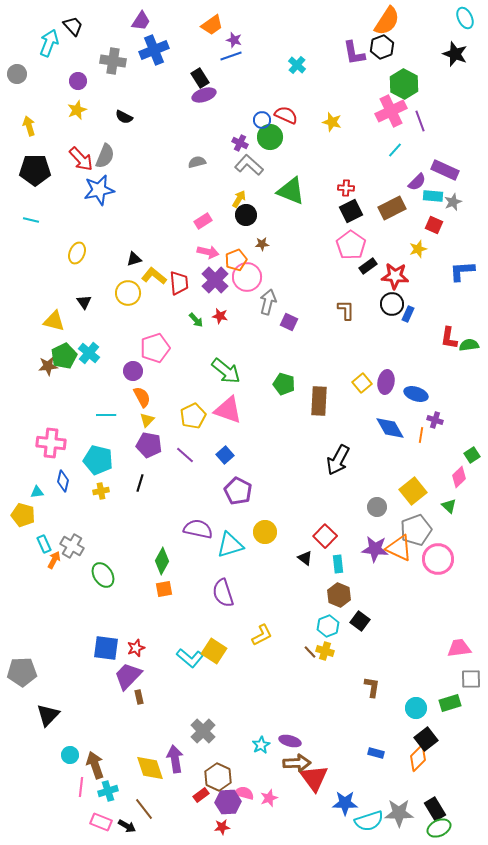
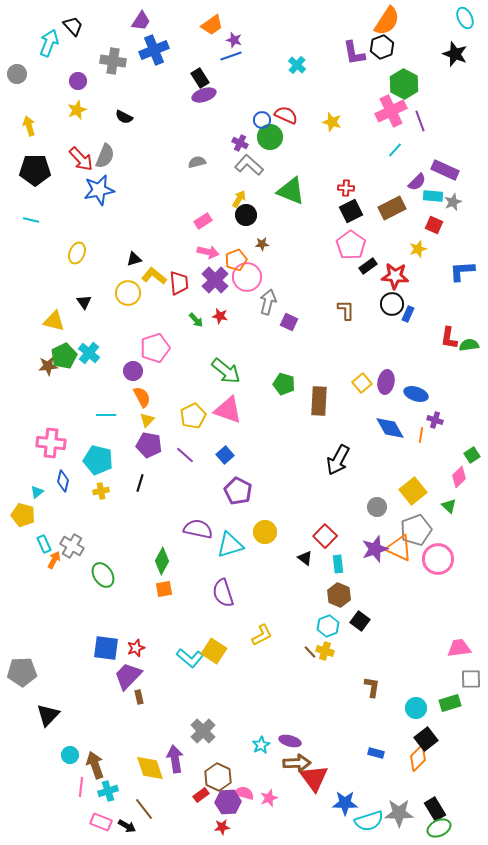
cyan triangle at (37, 492): rotated 32 degrees counterclockwise
purple star at (375, 549): rotated 24 degrees counterclockwise
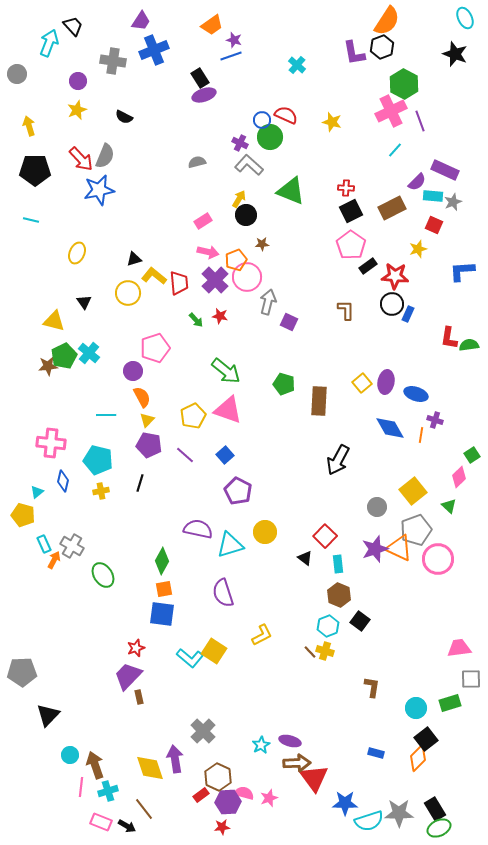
blue square at (106, 648): moved 56 px right, 34 px up
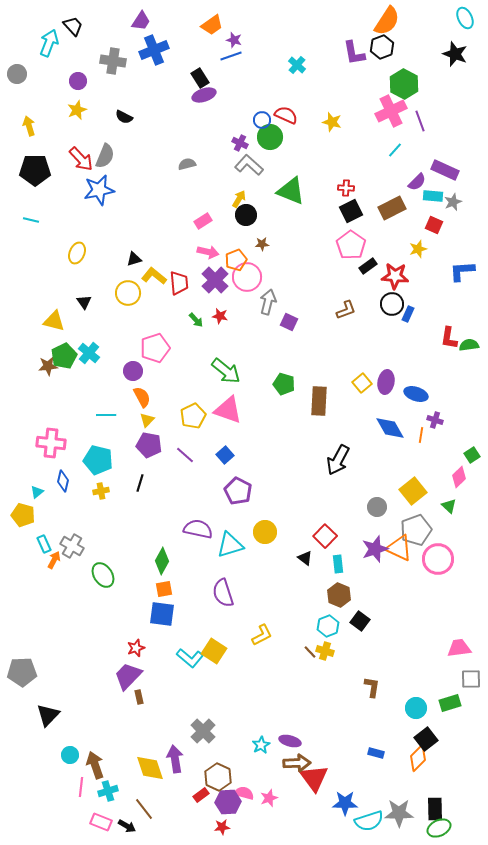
gray semicircle at (197, 162): moved 10 px left, 2 px down
brown L-shape at (346, 310): rotated 70 degrees clockwise
black rectangle at (435, 809): rotated 30 degrees clockwise
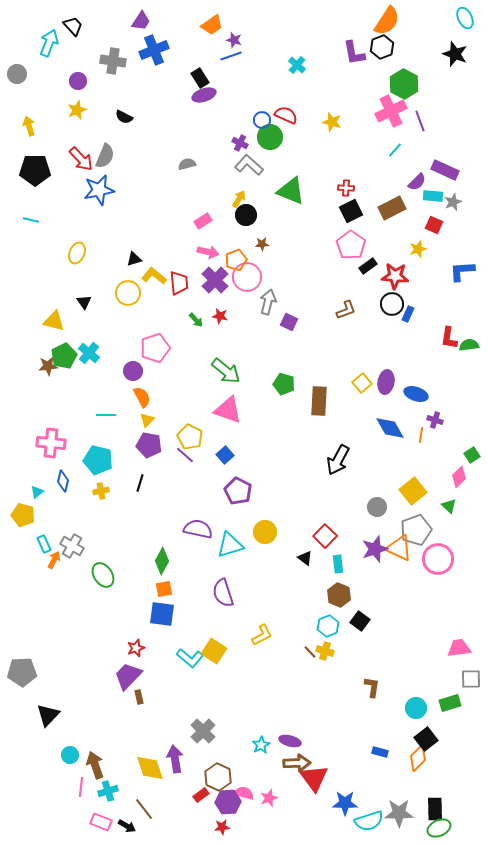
yellow pentagon at (193, 416): moved 3 px left, 21 px down; rotated 20 degrees counterclockwise
blue rectangle at (376, 753): moved 4 px right, 1 px up
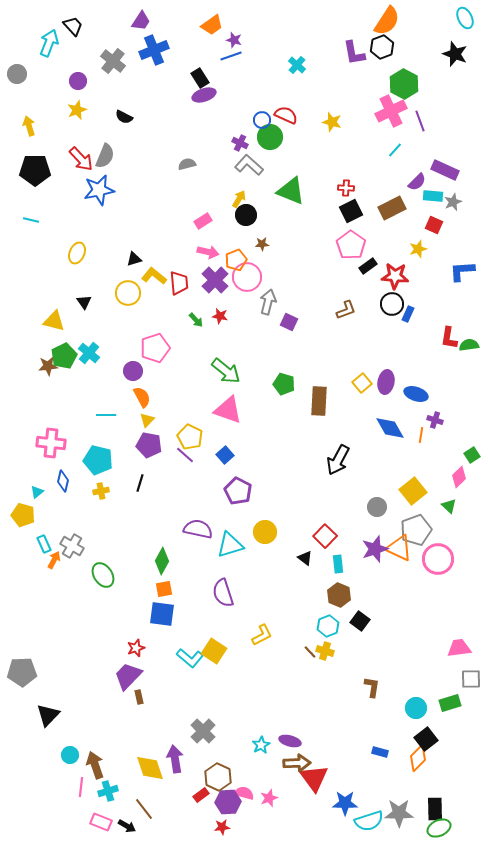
gray cross at (113, 61): rotated 30 degrees clockwise
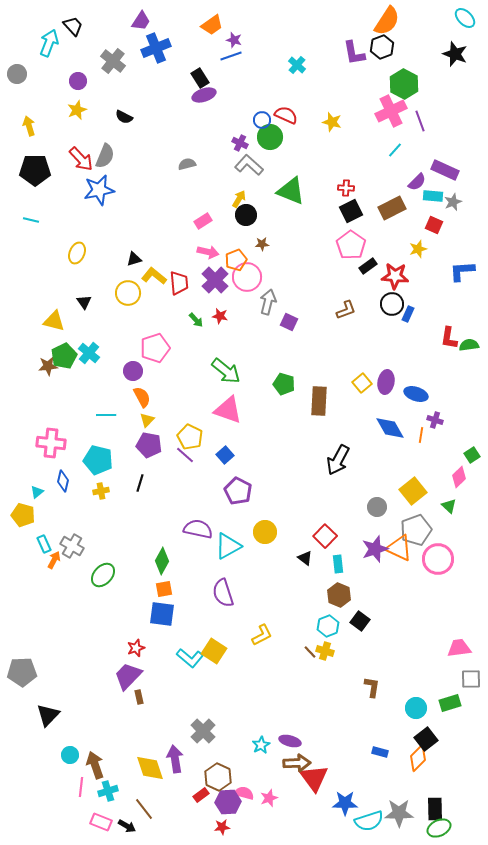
cyan ellipse at (465, 18): rotated 20 degrees counterclockwise
blue cross at (154, 50): moved 2 px right, 2 px up
cyan triangle at (230, 545): moved 2 px left, 1 px down; rotated 12 degrees counterclockwise
green ellipse at (103, 575): rotated 75 degrees clockwise
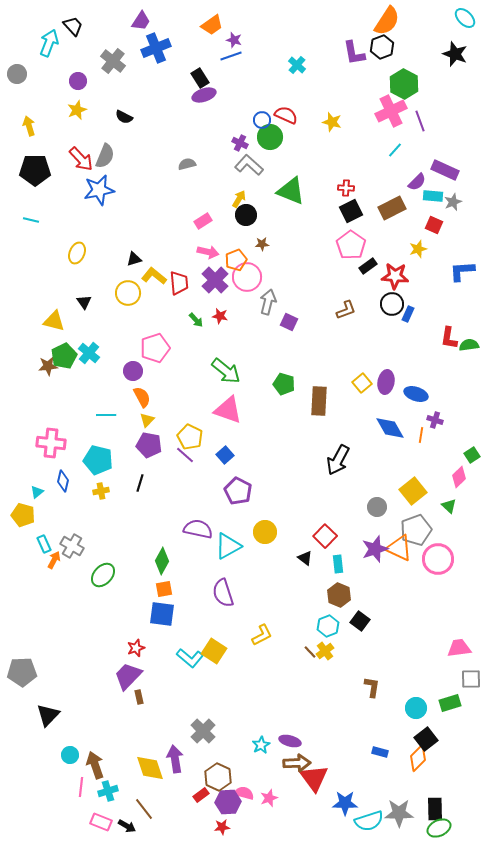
yellow cross at (325, 651): rotated 36 degrees clockwise
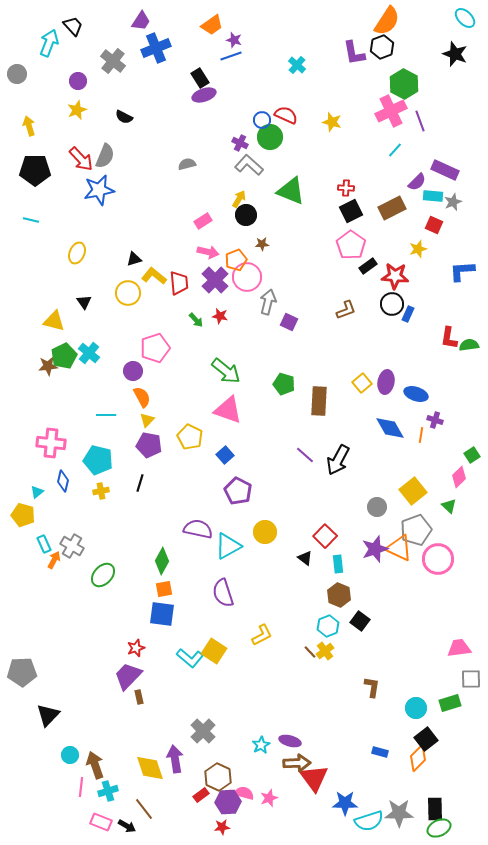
purple line at (185, 455): moved 120 px right
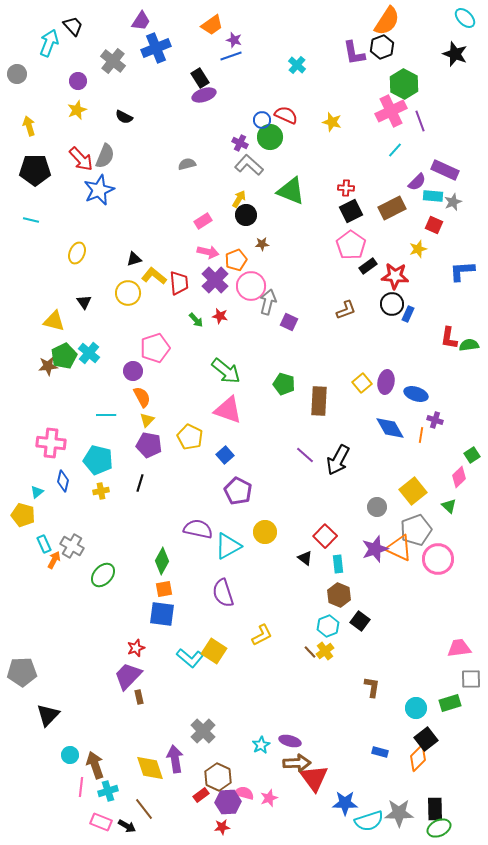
blue star at (99, 190): rotated 12 degrees counterclockwise
pink circle at (247, 277): moved 4 px right, 9 px down
